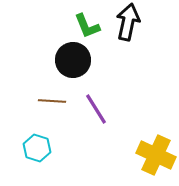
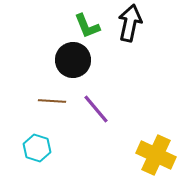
black arrow: moved 2 px right, 1 px down
purple line: rotated 8 degrees counterclockwise
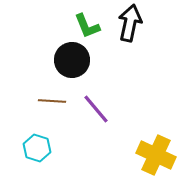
black circle: moved 1 px left
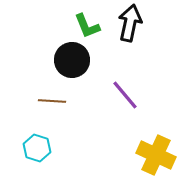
purple line: moved 29 px right, 14 px up
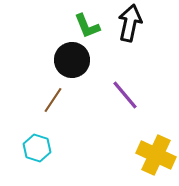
brown line: moved 1 px right, 1 px up; rotated 60 degrees counterclockwise
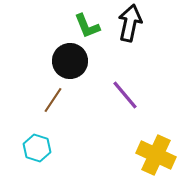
black circle: moved 2 px left, 1 px down
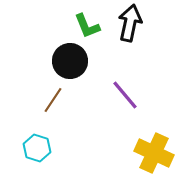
yellow cross: moved 2 px left, 2 px up
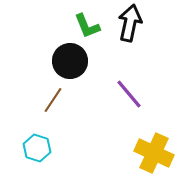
purple line: moved 4 px right, 1 px up
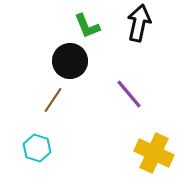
black arrow: moved 9 px right
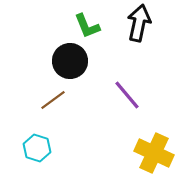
purple line: moved 2 px left, 1 px down
brown line: rotated 20 degrees clockwise
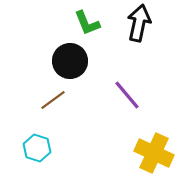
green L-shape: moved 3 px up
